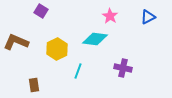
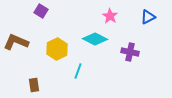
cyan diamond: rotated 20 degrees clockwise
purple cross: moved 7 px right, 16 px up
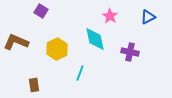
cyan diamond: rotated 50 degrees clockwise
cyan line: moved 2 px right, 2 px down
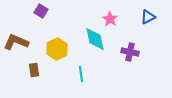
pink star: moved 3 px down
cyan line: moved 1 px right, 1 px down; rotated 28 degrees counterclockwise
brown rectangle: moved 15 px up
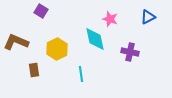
pink star: rotated 14 degrees counterclockwise
